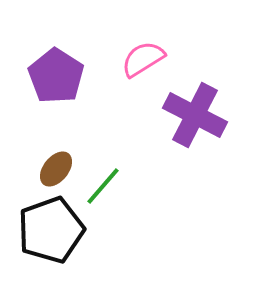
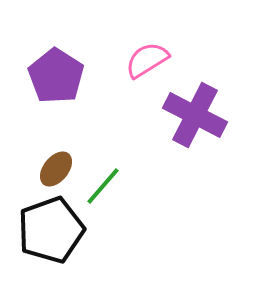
pink semicircle: moved 4 px right, 1 px down
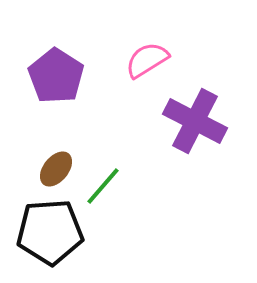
purple cross: moved 6 px down
black pentagon: moved 1 px left, 2 px down; rotated 16 degrees clockwise
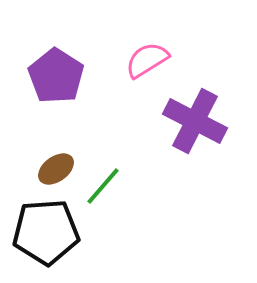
brown ellipse: rotated 15 degrees clockwise
black pentagon: moved 4 px left
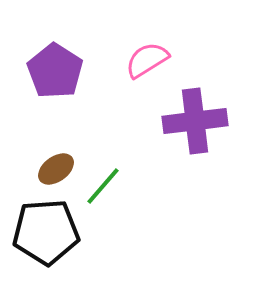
purple pentagon: moved 1 px left, 5 px up
purple cross: rotated 34 degrees counterclockwise
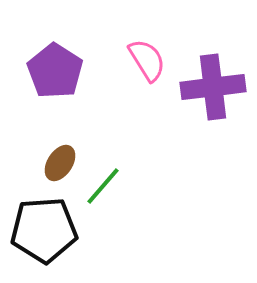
pink semicircle: rotated 90 degrees clockwise
purple cross: moved 18 px right, 34 px up
brown ellipse: moved 4 px right, 6 px up; rotated 21 degrees counterclockwise
black pentagon: moved 2 px left, 2 px up
